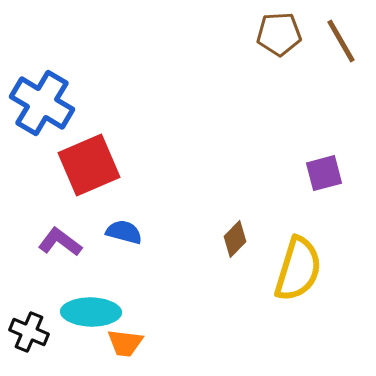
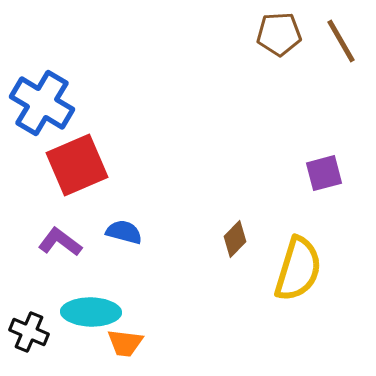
red square: moved 12 px left
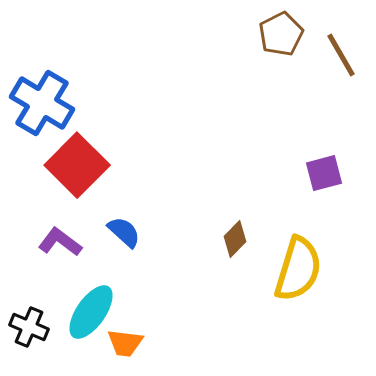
brown pentagon: moved 2 px right; rotated 24 degrees counterclockwise
brown line: moved 14 px down
red square: rotated 22 degrees counterclockwise
blue semicircle: rotated 27 degrees clockwise
cyan ellipse: rotated 56 degrees counterclockwise
black cross: moved 5 px up
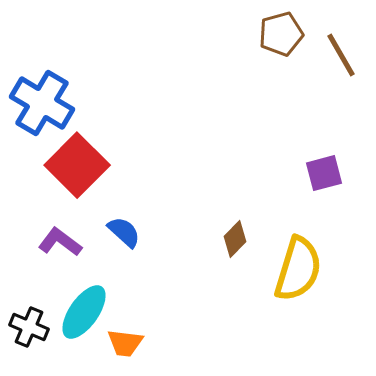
brown pentagon: rotated 12 degrees clockwise
cyan ellipse: moved 7 px left
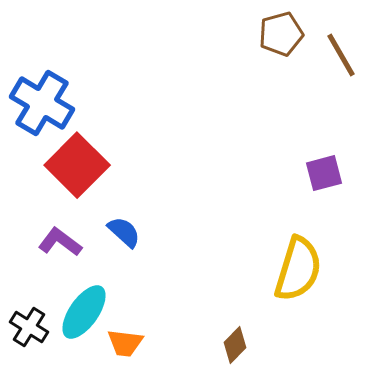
brown diamond: moved 106 px down
black cross: rotated 9 degrees clockwise
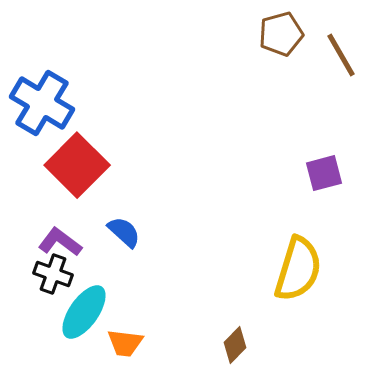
black cross: moved 24 px right, 53 px up; rotated 12 degrees counterclockwise
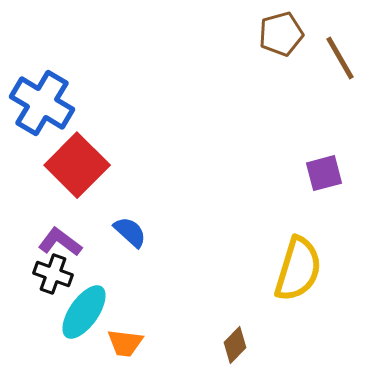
brown line: moved 1 px left, 3 px down
blue semicircle: moved 6 px right
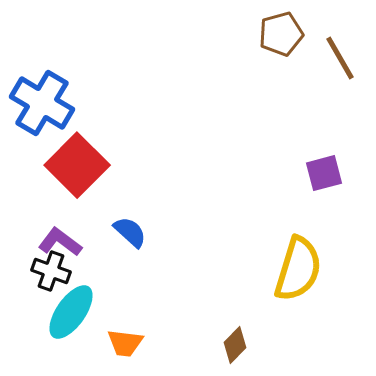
black cross: moved 2 px left, 3 px up
cyan ellipse: moved 13 px left
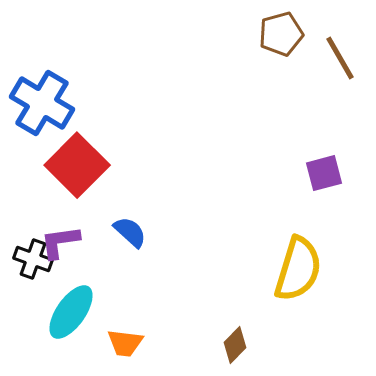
purple L-shape: rotated 45 degrees counterclockwise
black cross: moved 18 px left, 12 px up
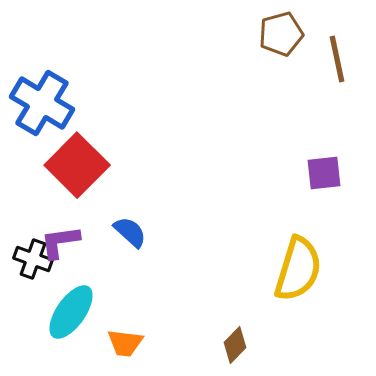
brown line: moved 3 px left, 1 px down; rotated 18 degrees clockwise
purple square: rotated 9 degrees clockwise
